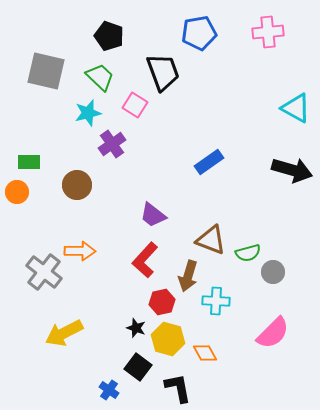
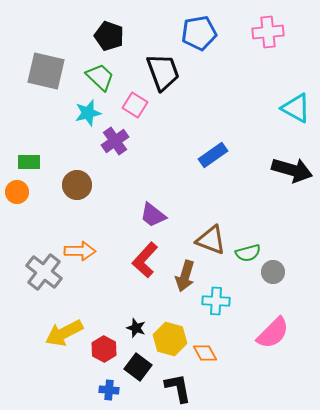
purple cross: moved 3 px right, 3 px up
blue rectangle: moved 4 px right, 7 px up
brown arrow: moved 3 px left
red hexagon: moved 58 px left, 47 px down; rotated 20 degrees counterclockwise
yellow hexagon: moved 2 px right
blue cross: rotated 30 degrees counterclockwise
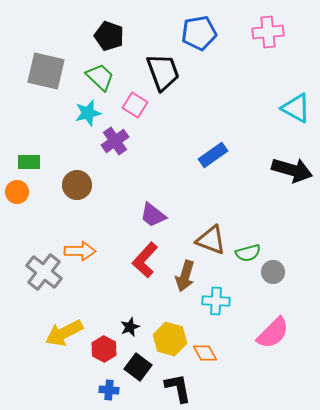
black star: moved 6 px left, 1 px up; rotated 30 degrees clockwise
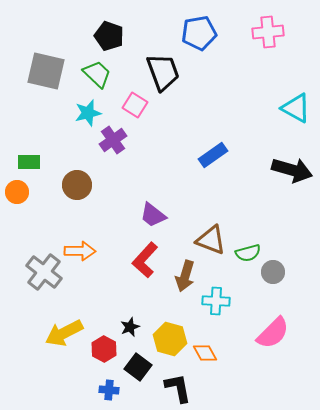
green trapezoid: moved 3 px left, 3 px up
purple cross: moved 2 px left, 1 px up
